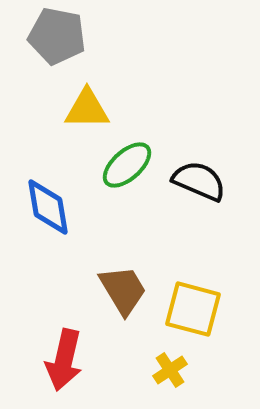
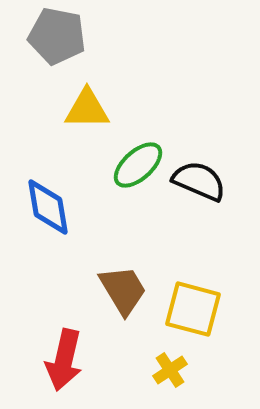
green ellipse: moved 11 px right
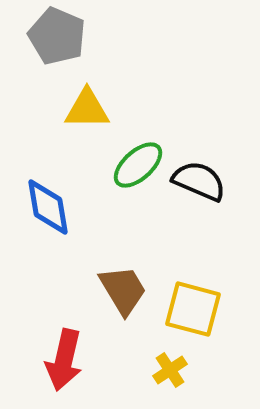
gray pentagon: rotated 12 degrees clockwise
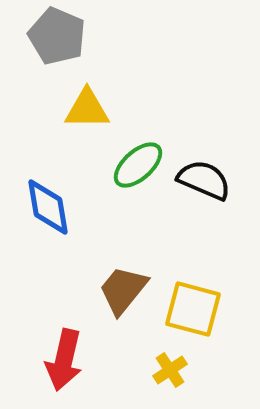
black semicircle: moved 5 px right, 1 px up
brown trapezoid: rotated 110 degrees counterclockwise
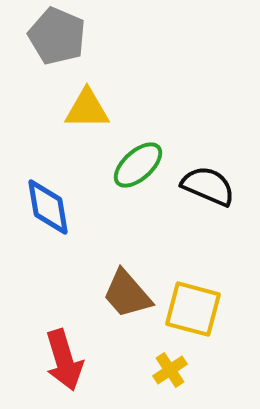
black semicircle: moved 4 px right, 6 px down
brown trapezoid: moved 4 px right, 4 px down; rotated 80 degrees counterclockwise
red arrow: rotated 30 degrees counterclockwise
